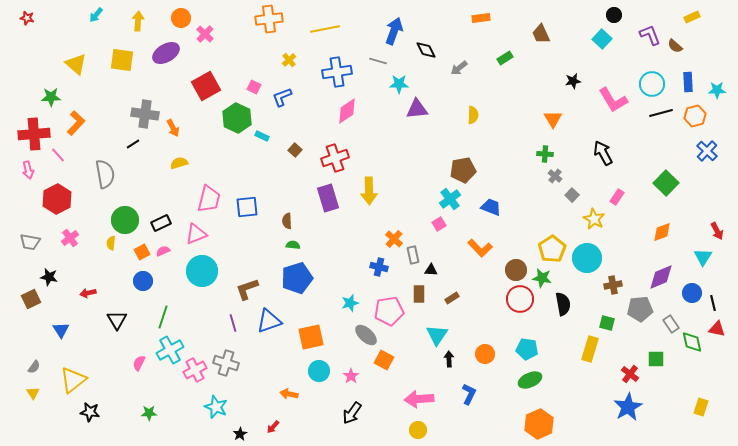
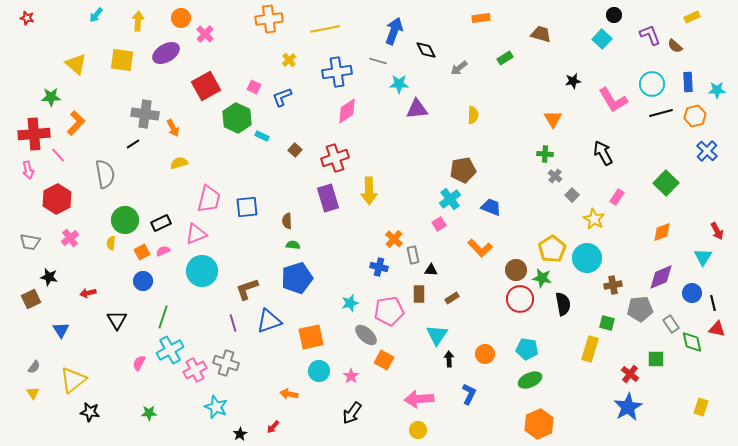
brown trapezoid at (541, 34): rotated 130 degrees clockwise
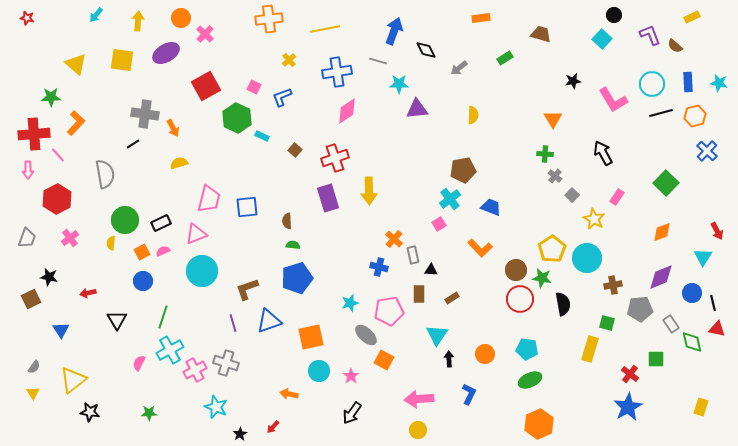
cyan star at (717, 90): moved 2 px right, 7 px up; rotated 12 degrees clockwise
pink arrow at (28, 170): rotated 12 degrees clockwise
gray trapezoid at (30, 242): moved 3 px left, 4 px up; rotated 80 degrees counterclockwise
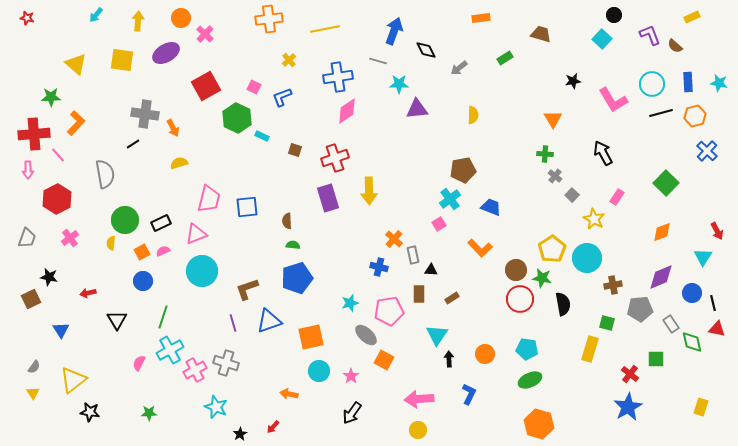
blue cross at (337, 72): moved 1 px right, 5 px down
brown square at (295, 150): rotated 24 degrees counterclockwise
orange hexagon at (539, 424): rotated 20 degrees counterclockwise
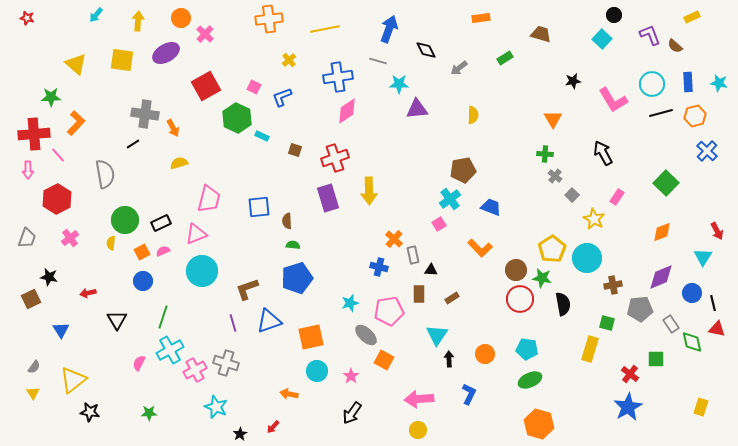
blue arrow at (394, 31): moved 5 px left, 2 px up
blue square at (247, 207): moved 12 px right
cyan circle at (319, 371): moved 2 px left
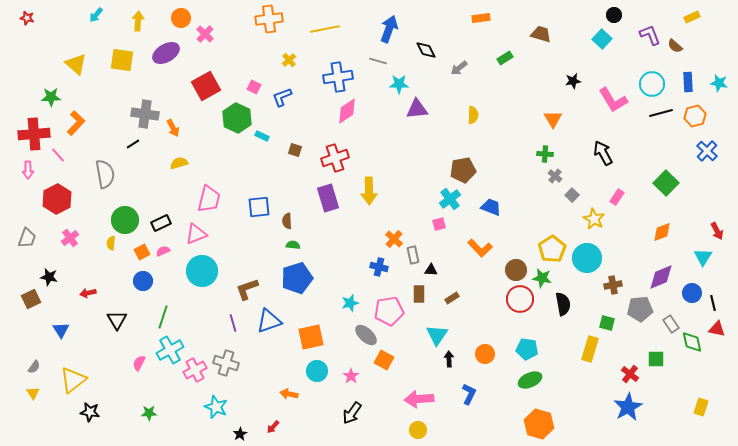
pink square at (439, 224): rotated 16 degrees clockwise
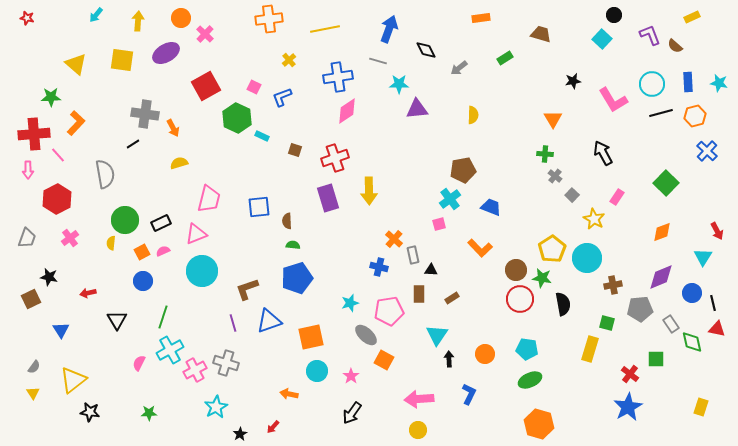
cyan star at (216, 407): rotated 20 degrees clockwise
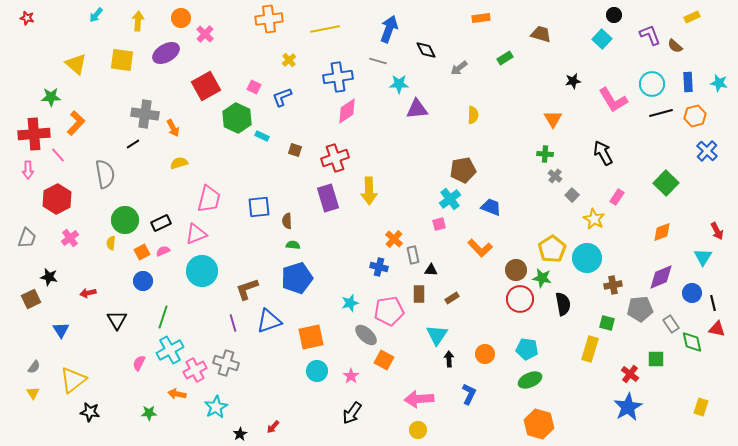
orange arrow at (289, 394): moved 112 px left
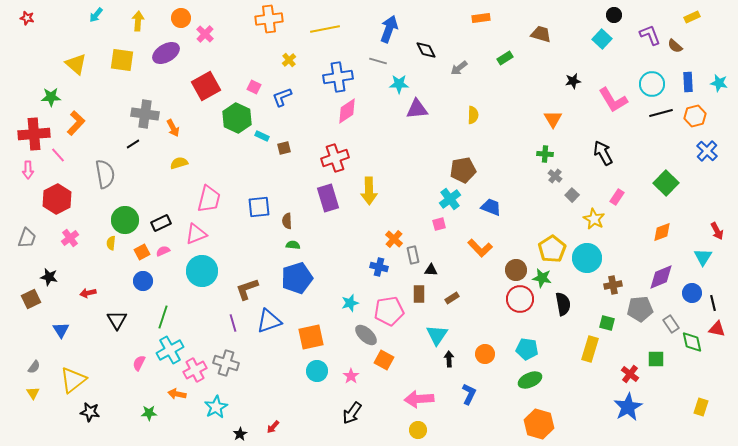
brown square at (295, 150): moved 11 px left, 2 px up; rotated 32 degrees counterclockwise
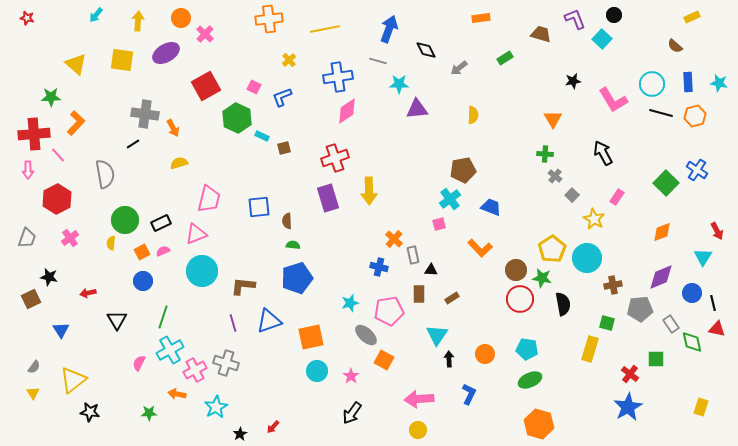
purple L-shape at (650, 35): moved 75 px left, 16 px up
black line at (661, 113): rotated 30 degrees clockwise
blue cross at (707, 151): moved 10 px left, 19 px down; rotated 10 degrees counterclockwise
brown L-shape at (247, 289): moved 4 px left, 3 px up; rotated 25 degrees clockwise
